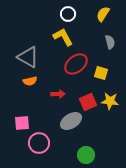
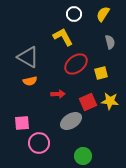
white circle: moved 6 px right
yellow square: rotated 32 degrees counterclockwise
green circle: moved 3 px left, 1 px down
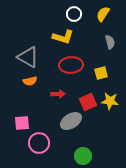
yellow L-shape: rotated 135 degrees clockwise
red ellipse: moved 5 px left, 1 px down; rotated 35 degrees clockwise
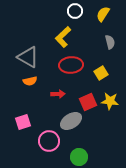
white circle: moved 1 px right, 3 px up
yellow L-shape: rotated 120 degrees clockwise
yellow square: rotated 16 degrees counterclockwise
pink square: moved 1 px right, 1 px up; rotated 14 degrees counterclockwise
pink circle: moved 10 px right, 2 px up
green circle: moved 4 px left, 1 px down
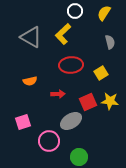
yellow semicircle: moved 1 px right, 1 px up
yellow L-shape: moved 3 px up
gray triangle: moved 3 px right, 20 px up
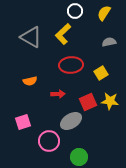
gray semicircle: moved 1 px left; rotated 88 degrees counterclockwise
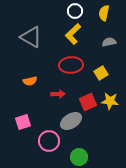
yellow semicircle: rotated 21 degrees counterclockwise
yellow L-shape: moved 10 px right
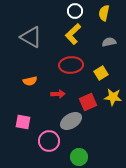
yellow star: moved 3 px right, 4 px up
pink square: rotated 28 degrees clockwise
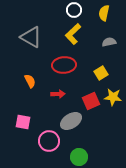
white circle: moved 1 px left, 1 px up
red ellipse: moved 7 px left
orange semicircle: rotated 104 degrees counterclockwise
red square: moved 3 px right, 1 px up
